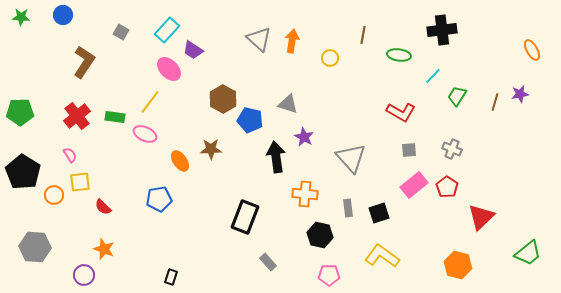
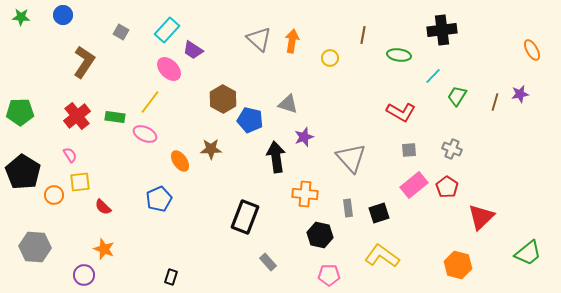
purple star at (304, 137): rotated 24 degrees clockwise
blue pentagon at (159, 199): rotated 15 degrees counterclockwise
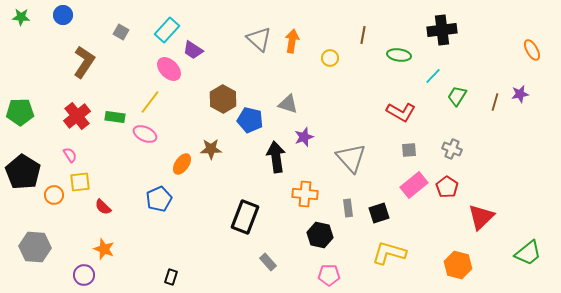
orange ellipse at (180, 161): moved 2 px right, 3 px down; rotated 70 degrees clockwise
yellow L-shape at (382, 256): moved 7 px right, 3 px up; rotated 20 degrees counterclockwise
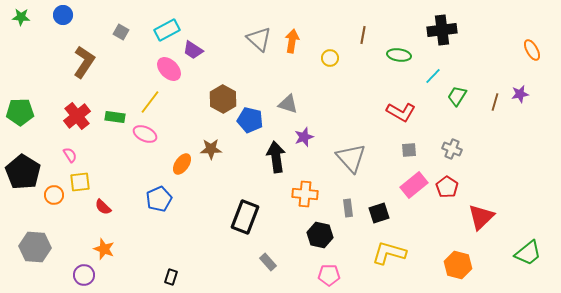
cyan rectangle at (167, 30): rotated 20 degrees clockwise
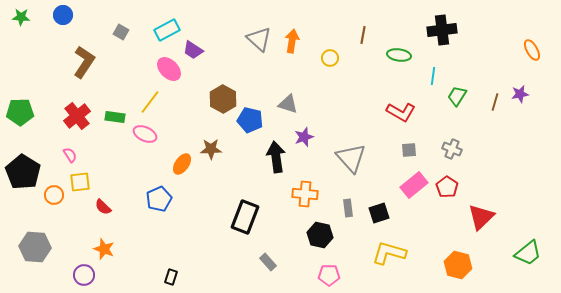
cyan line at (433, 76): rotated 36 degrees counterclockwise
